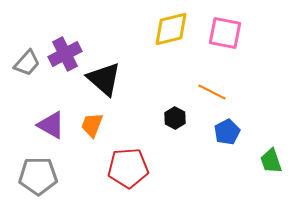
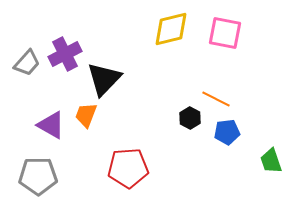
black triangle: rotated 33 degrees clockwise
orange line: moved 4 px right, 7 px down
black hexagon: moved 15 px right
orange trapezoid: moved 6 px left, 10 px up
blue pentagon: rotated 20 degrees clockwise
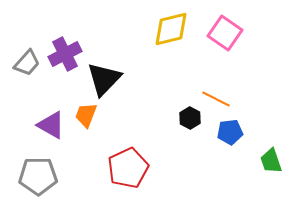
pink square: rotated 24 degrees clockwise
blue pentagon: moved 3 px right
red pentagon: rotated 21 degrees counterclockwise
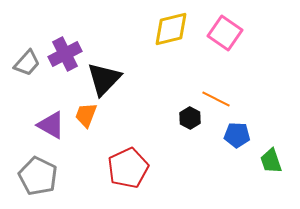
blue pentagon: moved 7 px right, 3 px down; rotated 10 degrees clockwise
gray pentagon: rotated 27 degrees clockwise
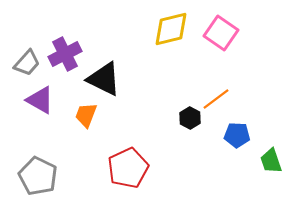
pink square: moved 4 px left
black triangle: rotated 48 degrees counterclockwise
orange line: rotated 64 degrees counterclockwise
purple triangle: moved 11 px left, 25 px up
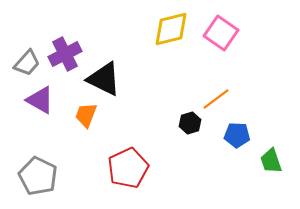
black hexagon: moved 5 px down; rotated 15 degrees clockwise
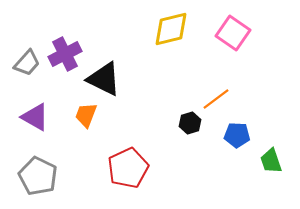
pink square: moved 12 px right
purple triangle: moved 5 px left, 17 px down
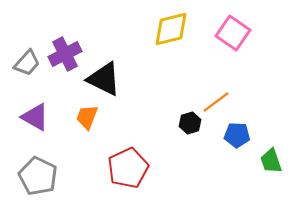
orange line: moved 3 px down
orange trapezoid: moved 1 px right, 2 px down
